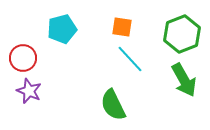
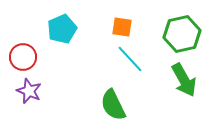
cyan pentagon: rotated 8 degrees counterclockwise
green hexagon: rotated 9 degrees clockwise
red circle: moved 1 px up
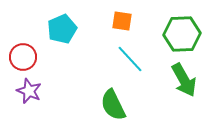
orange square: moved 6 px up
green hexagon: rotated 9 degrees clockwise
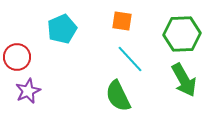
red circle: moved 6 px left
purple star: moved 1 px left; rotated 25 degrees clockwise
green semicircle: moved 5 px right, 9 px up
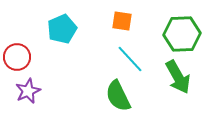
green arrow: moved 6 px left, 3 px up
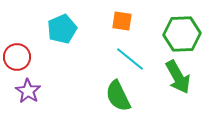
cyan line: rotated 8 degrees counterclockwise
purple star: rotated 15 degrees counterclockwise
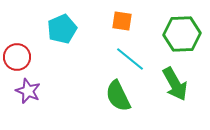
green arrow: moved 3 px left, 7 px down
purple star: rotated 10 degrees counterclockwise
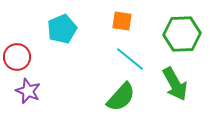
green semicircle: moved 3 px right, 1 px down; rotated 112 degrees counterclockwise
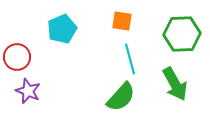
cyan line: rotated 36 degrees clockwise
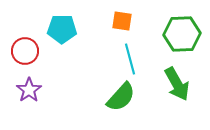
cyan pentagon: rotated 24 degrees clockwise
red circle: moved 8 px right, 6 px up
green arrow: moved 2 px right
purple star: moved 1 px right, 1 px up; rotated 15 degrees clockwise
